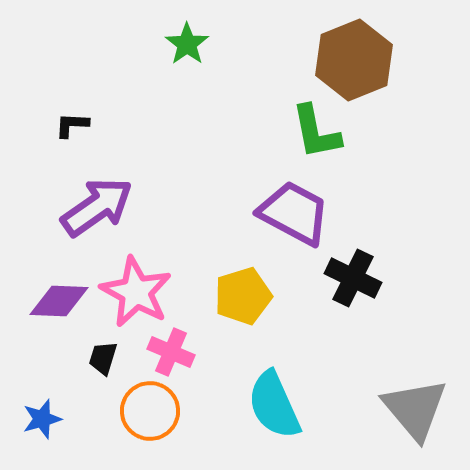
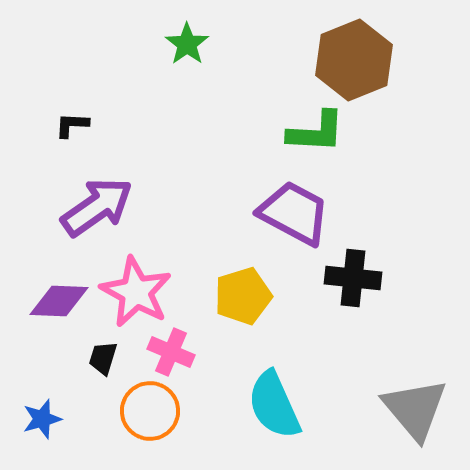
green L-shape: rotated 76 degrees counterclockwise
black cross: rotated 20 degrees counterclockwise
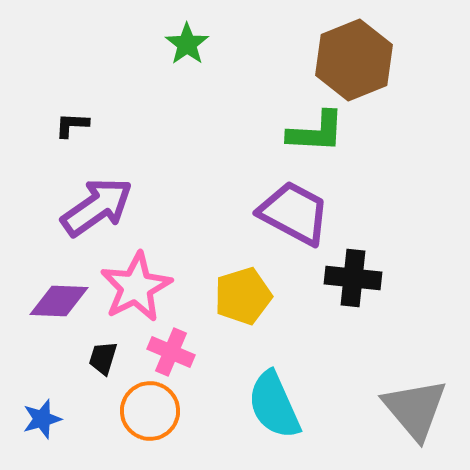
pink star: moved 5 px up; rotated 16 degrees clockwise
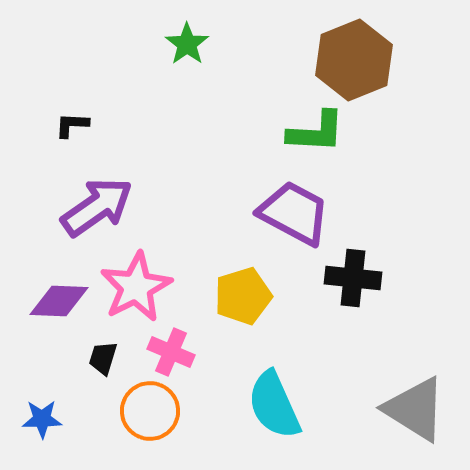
gray triangle: rotated 18 degrees counterclockwise
blue star: rotated 15 degrees clockwise
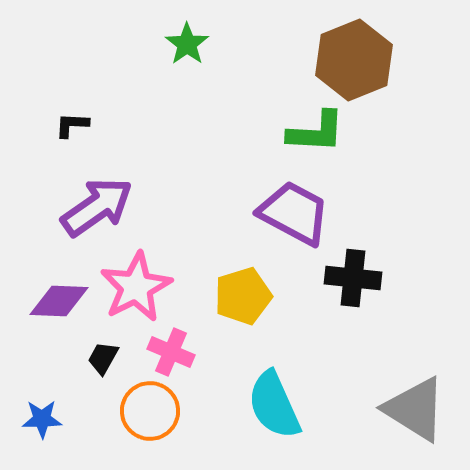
black trapezoid: rotated 12 degrees clockwise
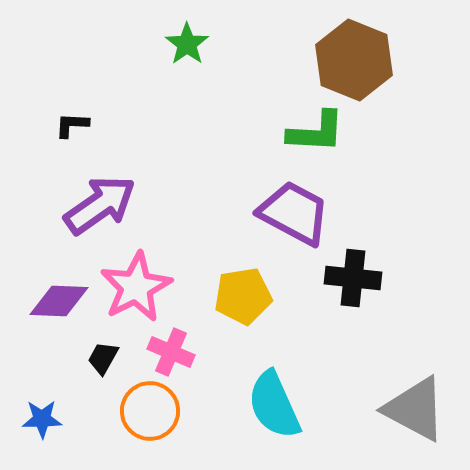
brown hexagon: rotated 16 degrees counterclockwise
purple arrow: moved 3 px right, 2 px up
yellow pentagon: rotated 8 degrees clockwise
gray triangle: rotated 4 degrees counterclockwise
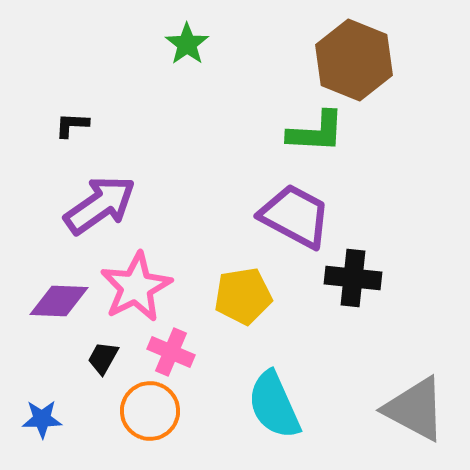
purple trapezoid: moved 1 px right, 3 px down
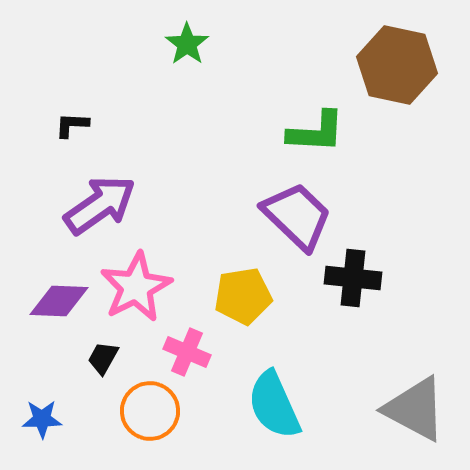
brown hexagon: moved 43 px right, 5 px down; rotated 10 degrees counterclockwise
purple trapezoid: moved 2 px right; rotated 16 degrees clockwise
pink cross: moved 16 px right
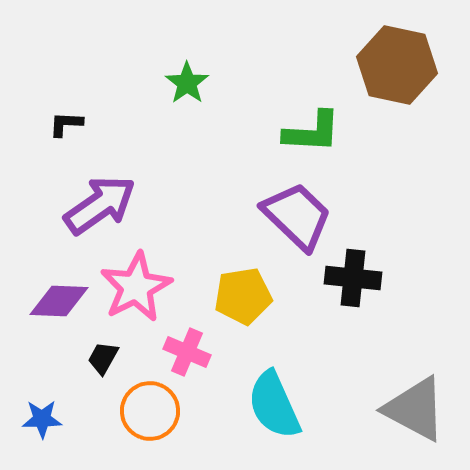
green star: moved 39 px down
black L-shape: moved 6 px left, 1 px up
green L-shape: moved 4 px left
